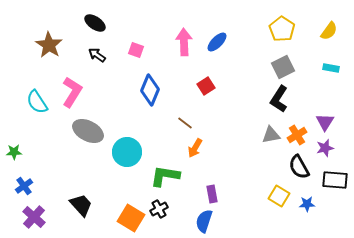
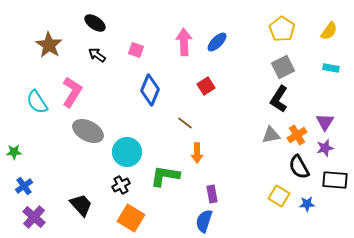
orange arrow: moved 2 px right, 5 px down; rotated 30 degrees counterclockwise
black cross: moved 38 px left, 24 px up
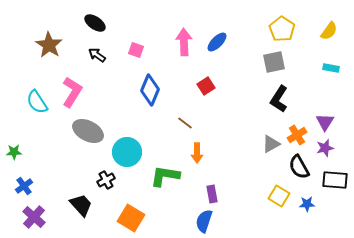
gray square: moved 9 px left, 5 px up; rotated 15 degrees clockwise
gray triangle: moved 9 px down; rotated 18 degrees counterclockwise
black cross: moved 15 px left, 5 px up
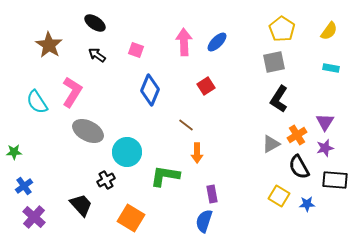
brown line: moved 1 px right, 2 px down
